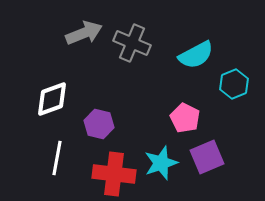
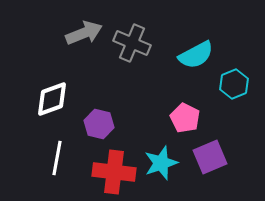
purple square: moved 3 px right
red cross: moved 2 px up
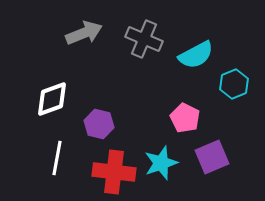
gray cross: moved 12 px right, 4 px up
purple square: moved 2 px right
